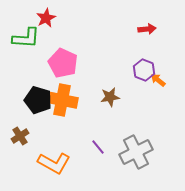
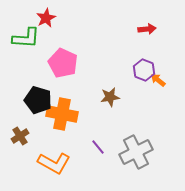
orange cross: moved 14 px down
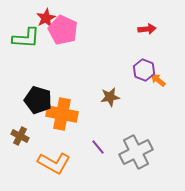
pink pentagon: moved 33 px up
brown cross: rotated 30 degrees counterclockwise
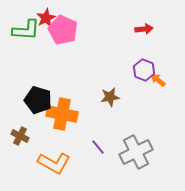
red arrow: moved 3 px left
green L-shape: moved 8 px up
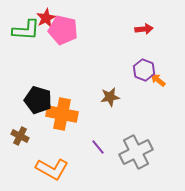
pink pentagon: rotated 12 degrees counterclockwise
orange L-shape: moved 2 px left, 6 px down
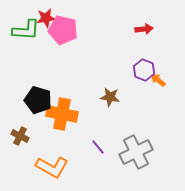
red star: rotated 18 degrees clockwise
brown star: rotated 18 degrees clockwise
orange L-shape: moved 2 px up
